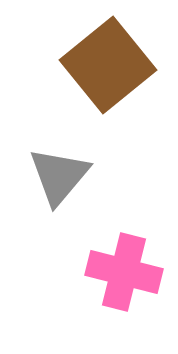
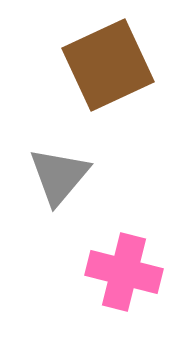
brown square: rotated 14 degrees clockwise
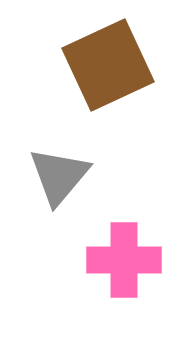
pink cross: moved 12 px up; rotated 14 degrees counterclockwise
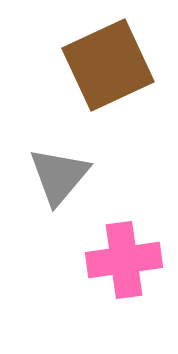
pink cross: rotated 8 degrees counterclockwise
